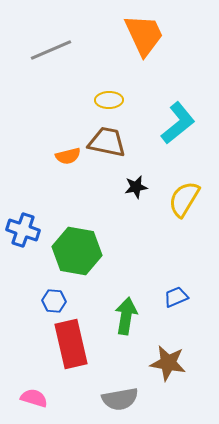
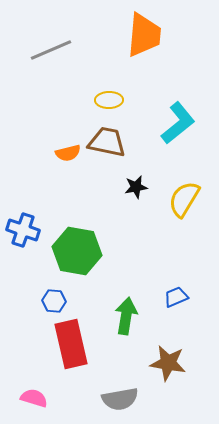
orange trapezoid: rotated 30 degrees clockwise
orange semicircle: moved 3 px up
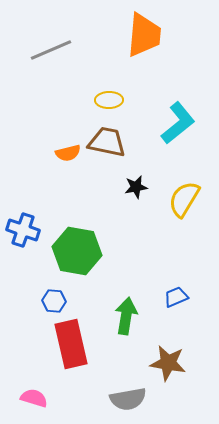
gray semicircle: moved 8 px right
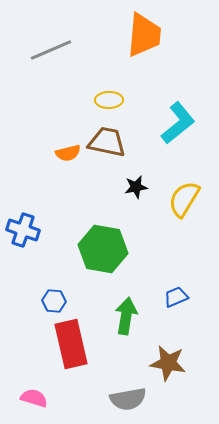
green hexagon: moved 26 px right, 2 px up
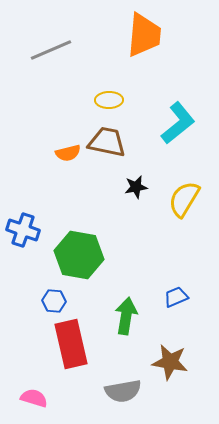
green hexagon: moved 24 px left, 6 px down
brown star: moved 2 px right, 1 px up
gray semicircle: moved 5 px left, 8 px up
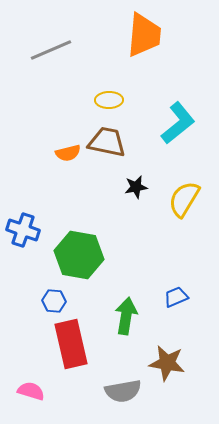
brown star: moved 3 px left, 1 px down
pink semicircle: moved 3 px left, 7 px up
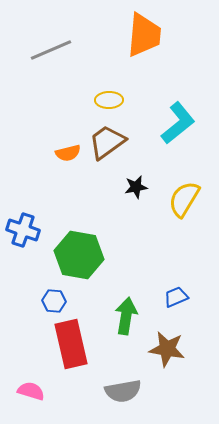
brown trapezoid: rotated 48 degrees counterclockwise
brown star: moved 14 px up
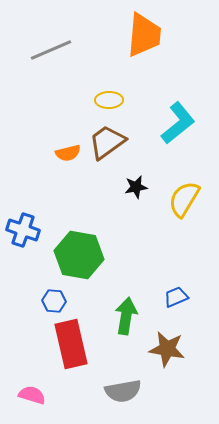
pink semicircle: moved 1 px right, 4 px down
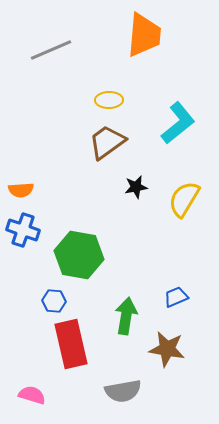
orange semicircle: moved 47 px left, 37 px down; rotated 10 degrees clockwise
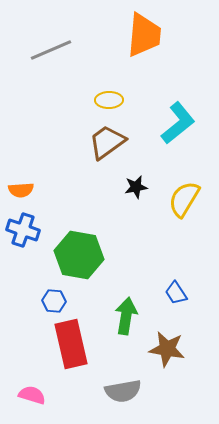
blue trapezoid: moved 4 px up; rotated 100 degrees counterclockwise
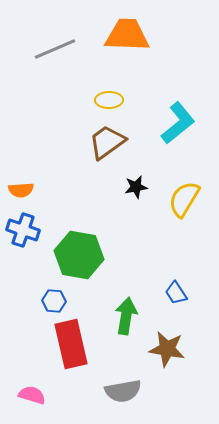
orange trapezoid: moved 17 px left; rotated 93 degrees counterclockwise
gray line: moved 4 px right, 1 px up
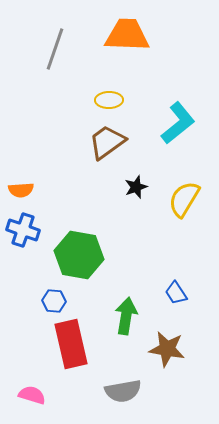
gray line: rotated 48 degrees counterclockwise
black star: rotated 10 degrees counterclockwise
